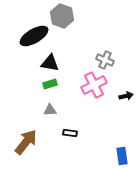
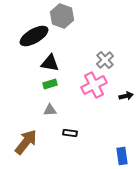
gray cross: rotated 24 degrees clockwise
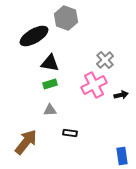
gray hexagon: moved 4 px right, 2 px down
black arrow: moved 5 px left, 1 px up
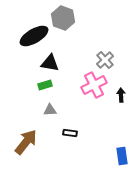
gray hexagon: moved 3 px left
green rectangle: moved 5 px left, 1 px down
black arrow: rotated 80 degrees counterclockwise
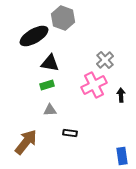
green rectangle: moved 2 px right
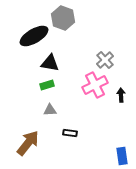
pink cross: moved 1 px right
brown arrow: moved 2 px right, 1 px down
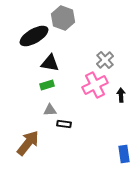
black rectangle: moved 6 px left, 9 px up
blue rectangle: moved 2 px right, 2 px up
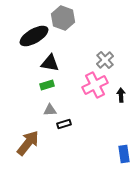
black rectangle: rotated 24 degrees counterclockwise
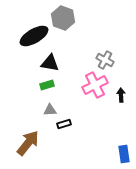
gray cross: rotated 18 degrees counterclockwise
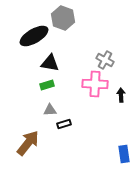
pink cross: moved 1 px up; rotated 30 degrees clockwise
